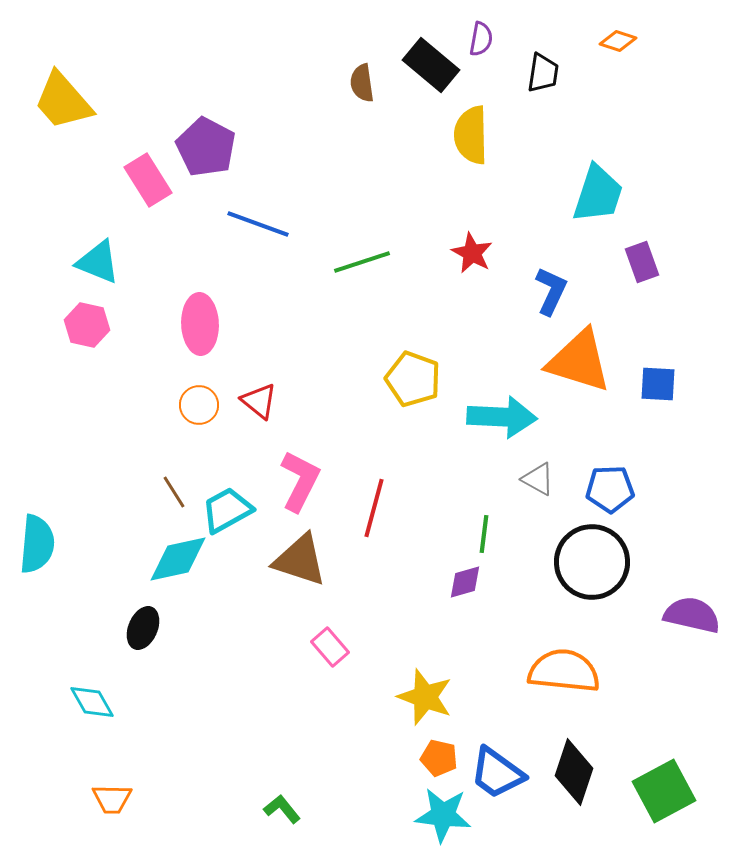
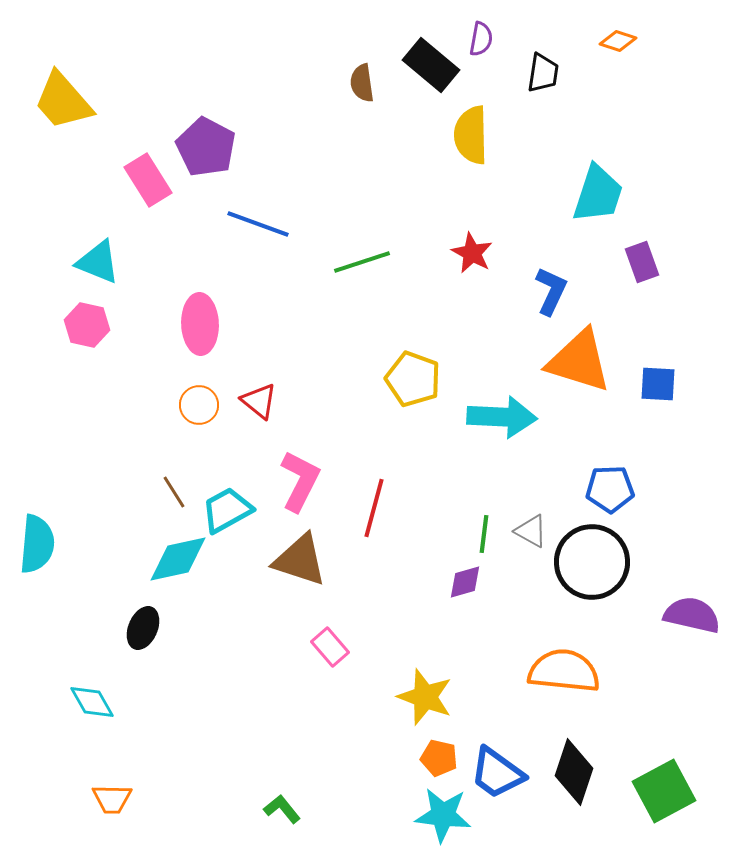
gray triangle at (538, 479): moved 7 px left, 52 px down
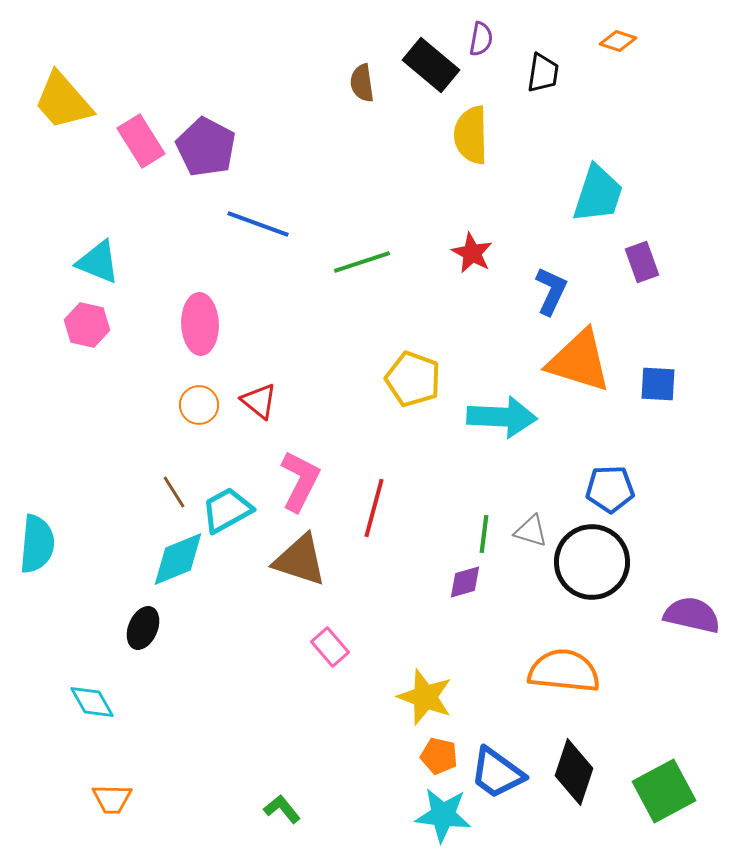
pink rectangle at (148, 180): moved 7 px left, 39 px up
gray triangle at (531, 531): rotated 12 degrees counterclockwise
cyan diamond at (178, 559): rotated 10 degrees counterclockwise
orange pentagon at (439, 758): moved 2 px up
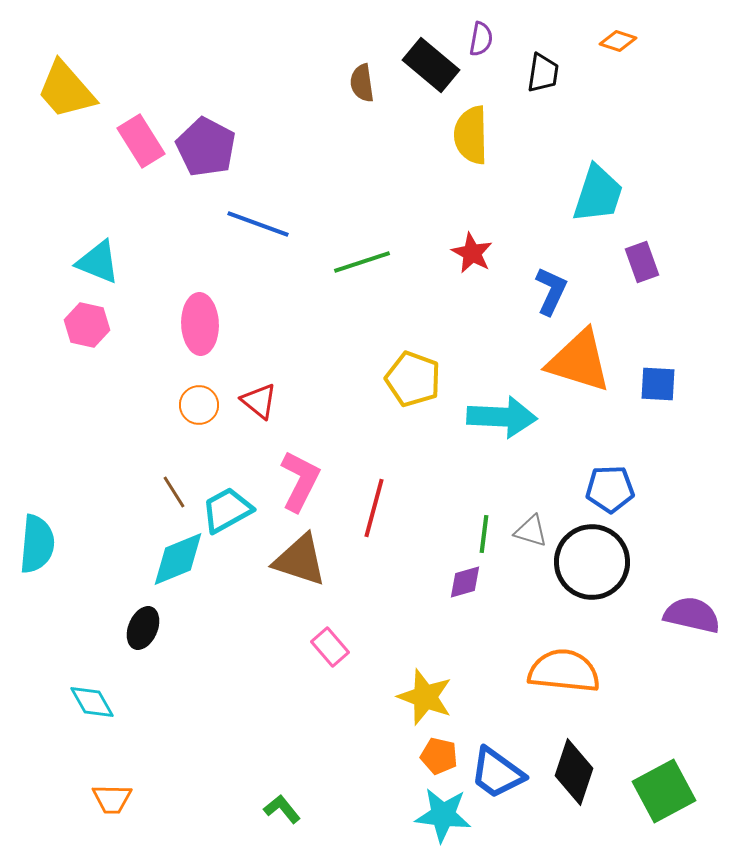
yellow trapezoid at (63, 101): moved 3 px right, 11 px up
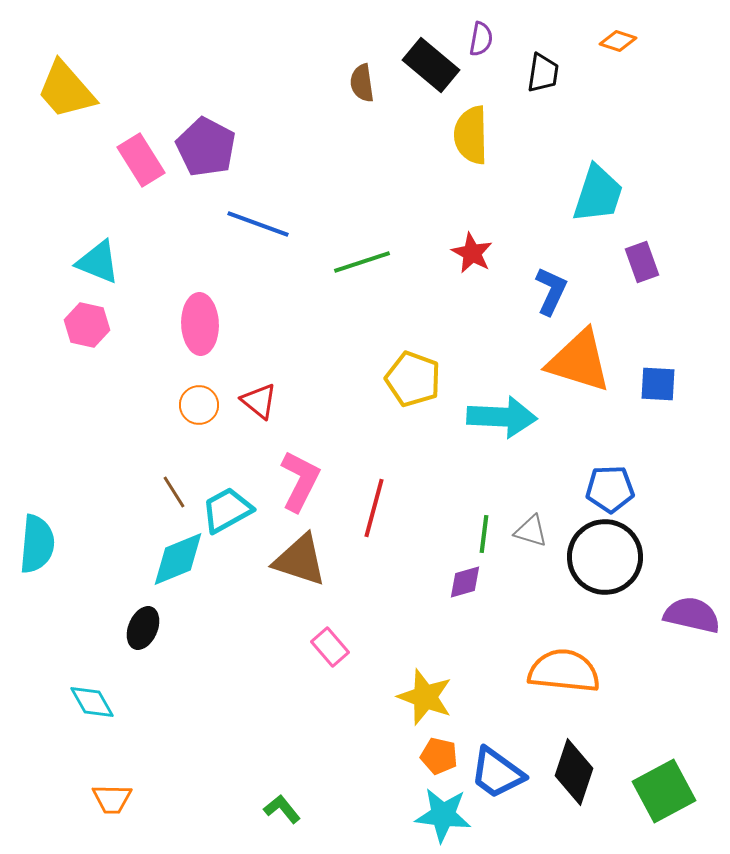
pink rectangle at (141, 141): moved 19 px down
black circle at (592, 562): moved 13 px right, 5 px up
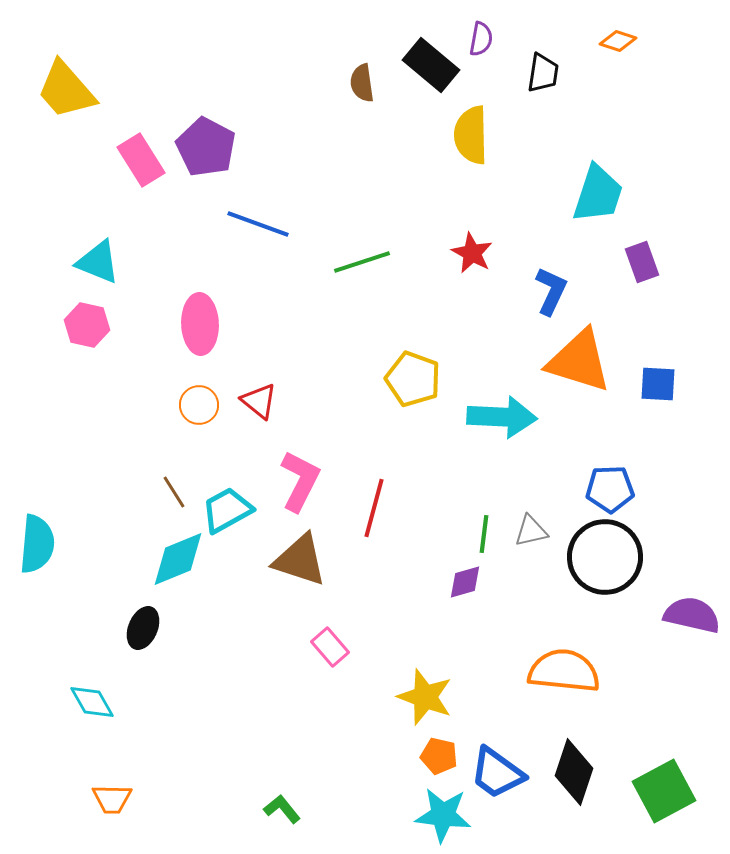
gray triangle at (531, 531): rotated 30 degrees counterclockwise
